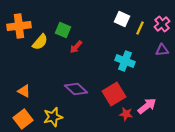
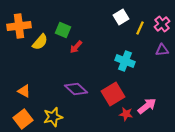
white square: moved 1 px left, 2 px up; rotated 35 degrees clockwise
red square: moved 1 px left
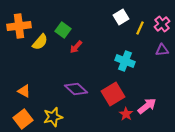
green square: rotated 14 degrees clockwise
red star: rotated 24 degrees clockwise
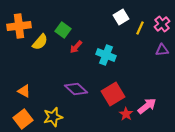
cyan cross: moved 19 px left, 6 px up
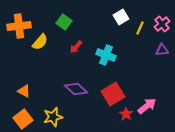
green square: moved 1 px right, 8 px up
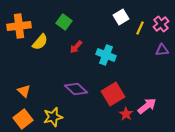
pink cross: moved 1 px left
orange triangle: rotated 16 degrees clockwise
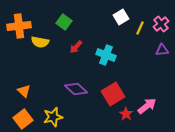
yellow semicircle: rotated 60 degrees clockwise
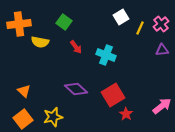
orange cross: moved 2 px up
red arrow: rotated 80 degrees counterclockwise
red square: moved 1 px down
pink arrow: moved 15 px right
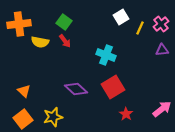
red arrow: moved 11 px left, 6 px up
red square: moved 8 px up
pink arrow: moved 3 px down
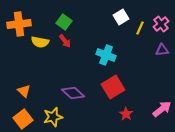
purple diamond: moved 3 px left, 4 px down
